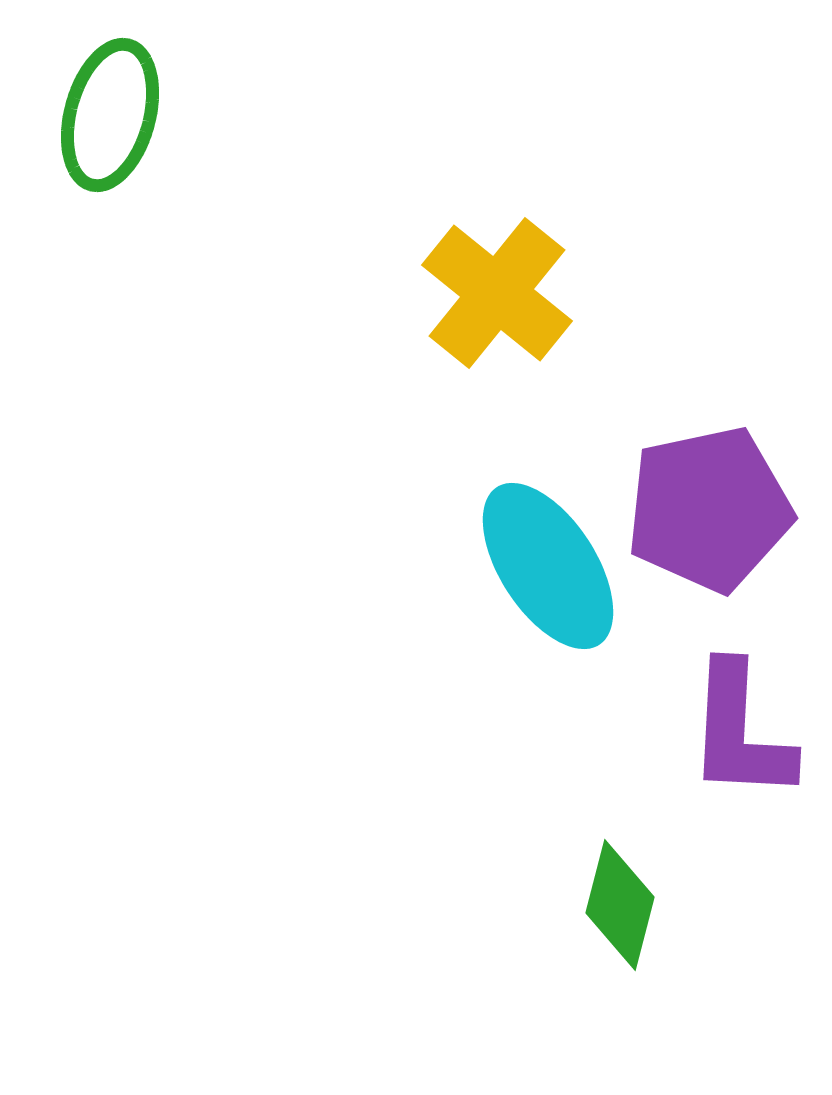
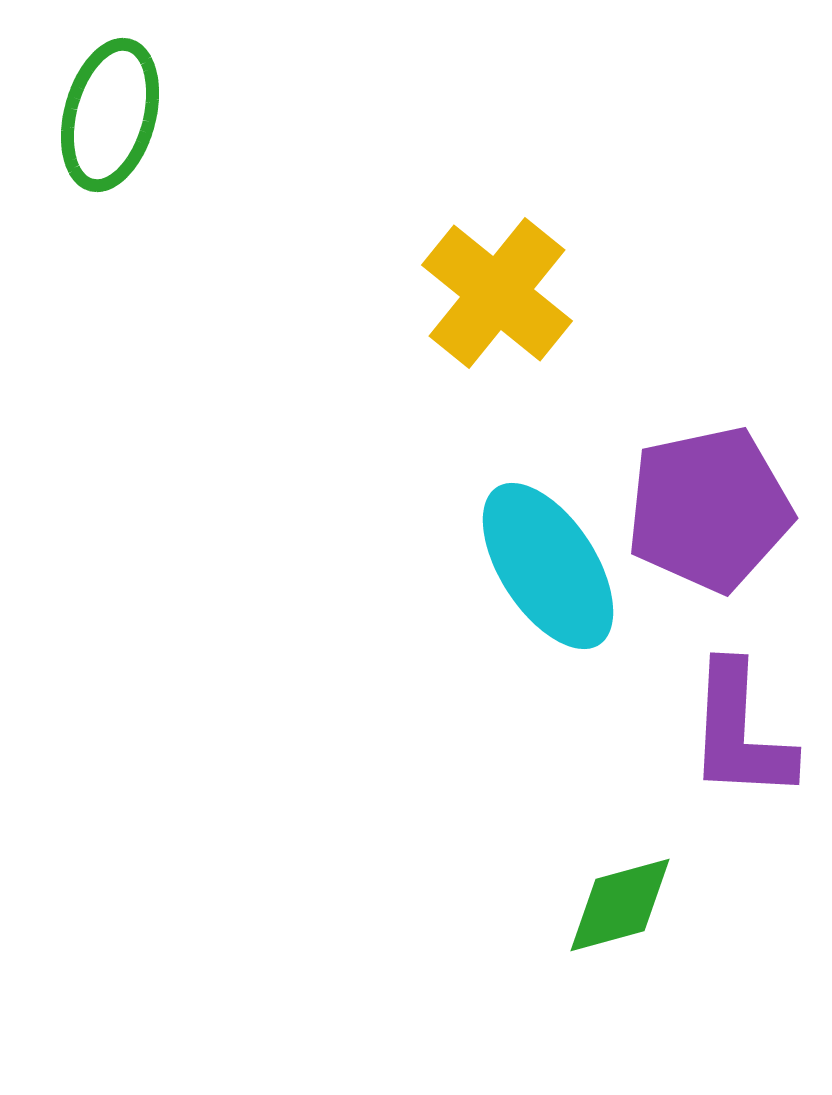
green diamond: rotated 60 degrees clockwise
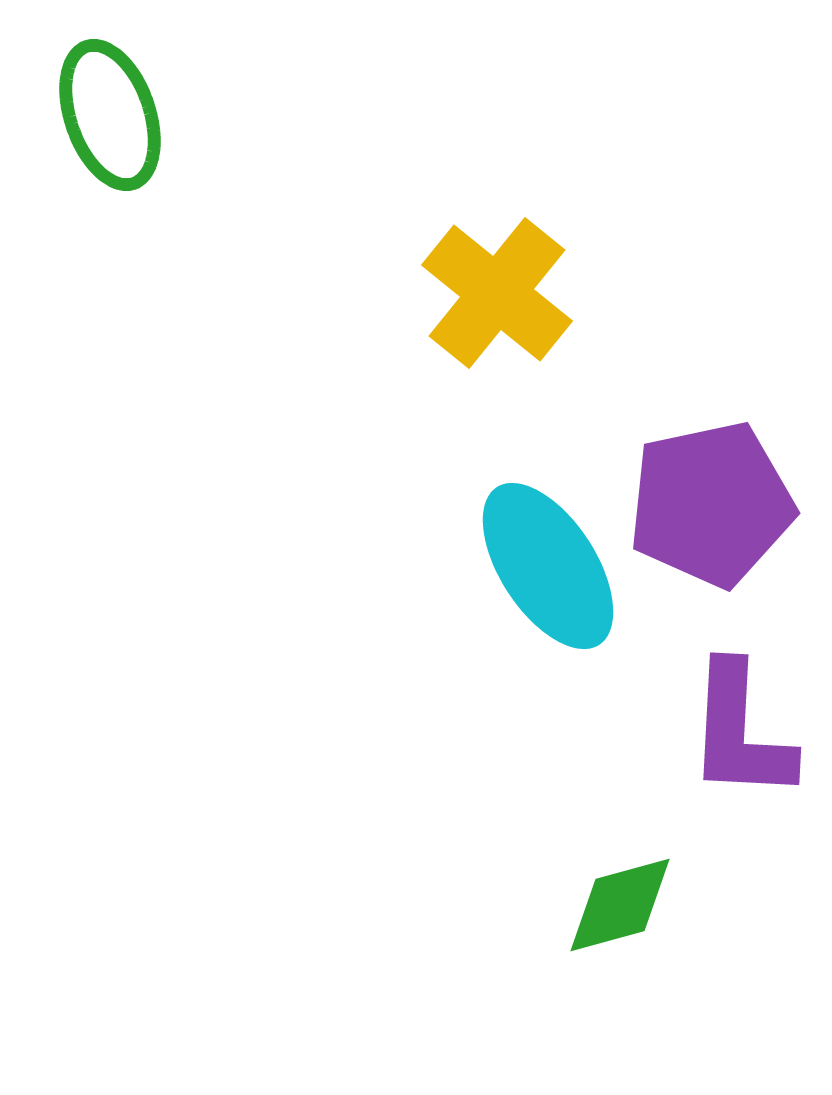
green ellipse: rotated 34 degrees counterclockwise
purple pentagon: moved 2 px right, 5 px up
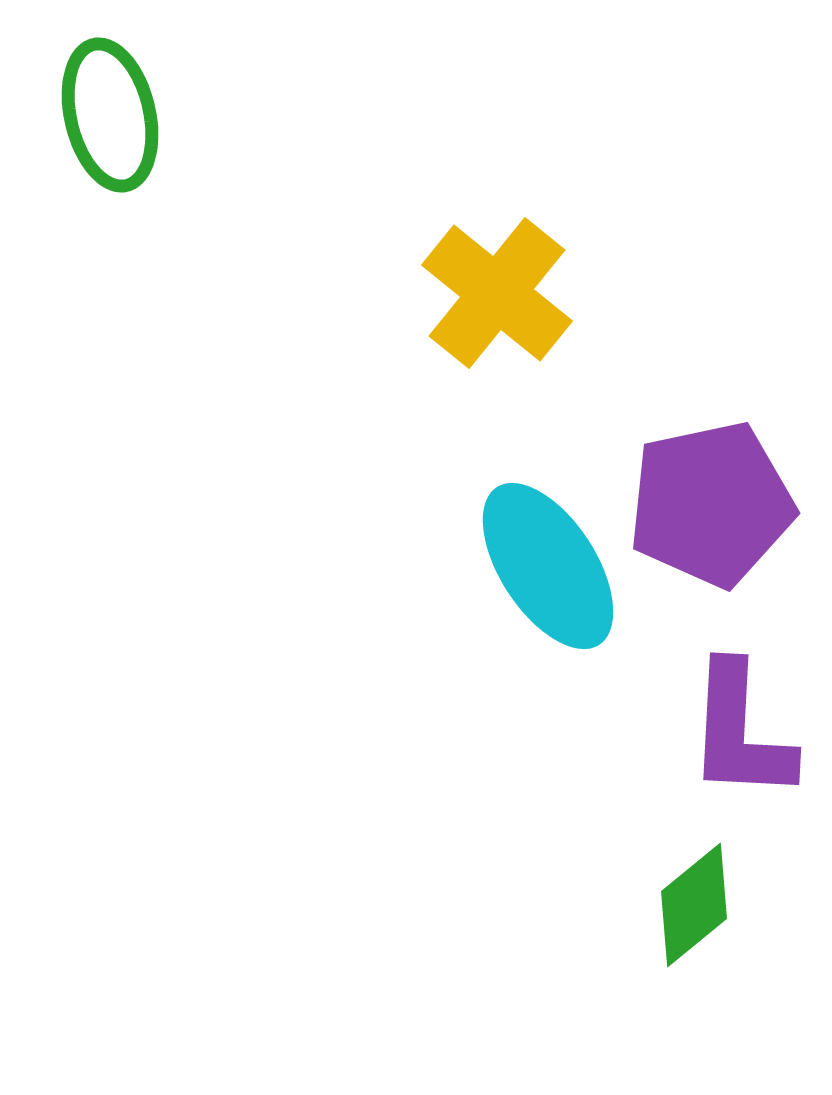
green ellipse: rotated 6 degrees clockwise
green diamond: moved 74 px right; rotated 24 degrees counterclockwise
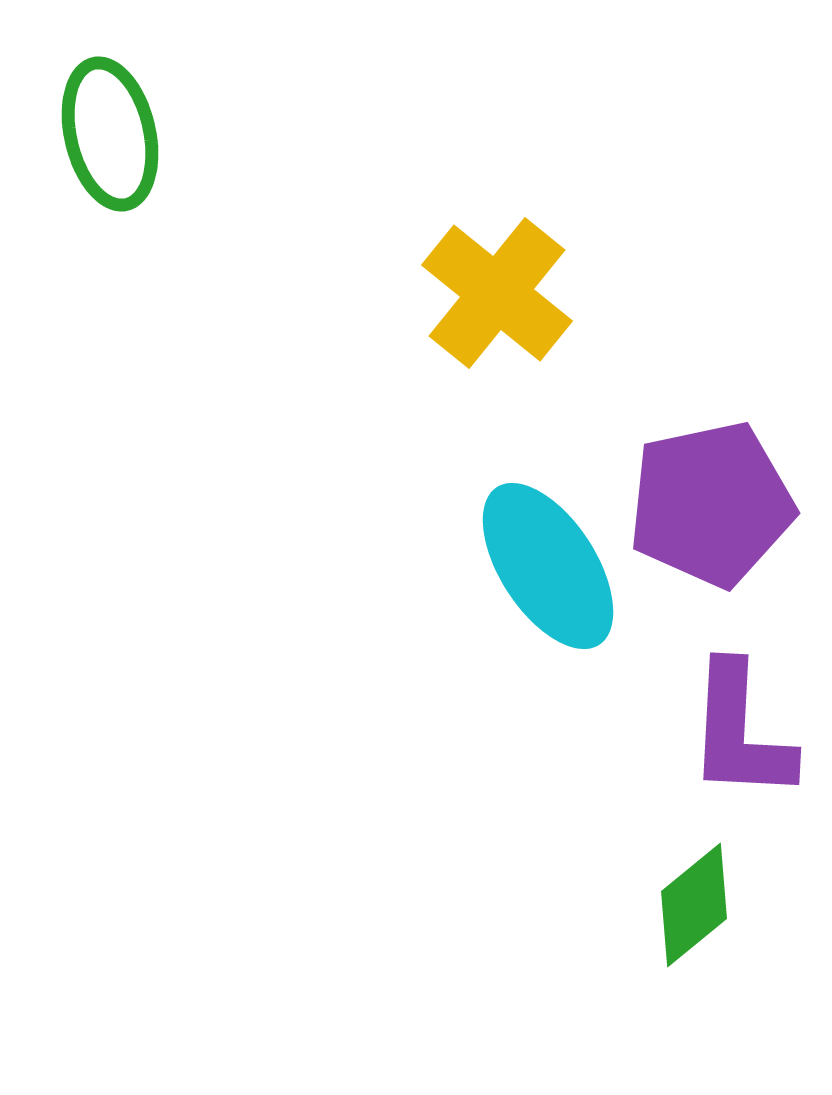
green ellipse: moved 19 px down
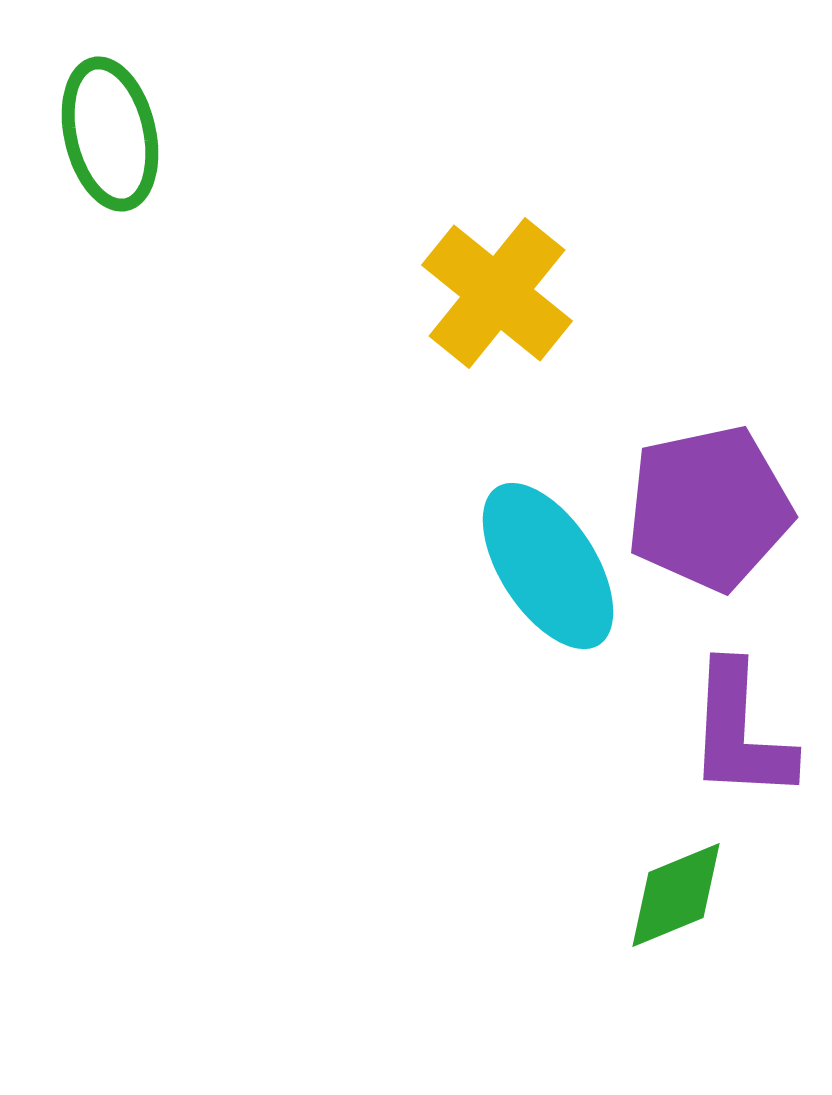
purple pentagon: moved 2 px left, 4 px down
green diamond: moved 18 px left, 10 px up; rotated 17 degrees clockwise
